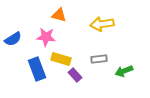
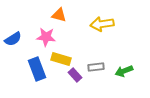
gray rectangle: moved 3 px left, 8 px down
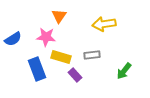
orange triangle: moved 1 px down; rotated 49 degrees clockwise
yellow arrow: moved 2 px right
yellow rectangle: moved 2 px up
gray rectangle: moved 4 px left, 12 px up
green arrow: rotated 30 degrees counterclockwise
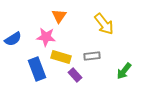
yellow arrow: rotated 120 degrees counterclockwise
gray rectangle: moved 1 px down
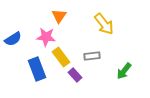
yellow rectangle: rotated 36 degrees clockwise
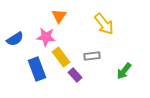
blue semicircle: moved 2 px right
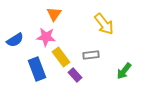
orange triangle: moved 5 px left, 2 px up
blue semicircle: moved 1 px down
gray rectangle: moved 1 px left, 1 px up
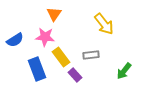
pink star: moved 1 px left
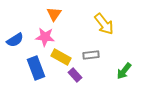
yellow rectangle: rotated 24 degrees counterclockwise
blue rectangle: moved 1 px left, 1 px up
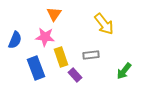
blue semicircle: rotated 36 degrees counterclockwise
yellow rectangle: rotated 42 degrees clockwise
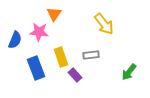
pink star: moved 6 px left, 5 px up
green arrow: moved 5 px right, 1 px down
